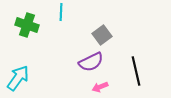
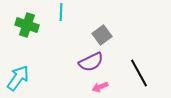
black line: moved 3 px right, 2 px down; rotated 16 degrees counterclockwise
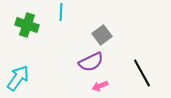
black line: moved 3 px right
pink arrow: moved 1 px up
